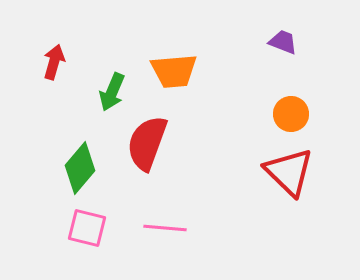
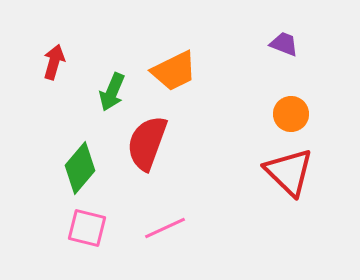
purple trapezoid: moved 1 px right, 2 px down
orange trapezoid: rotated 21 degrees counterclockwise
pink line: rotated 30 degrees counterclockwise
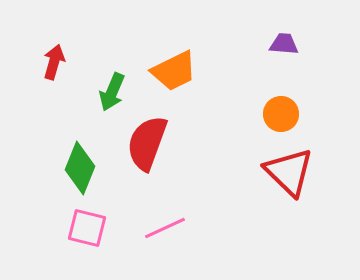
purple trapezoid: rotated 16 degrees counterclockwise
orange circle: moved 10 px left
green diamond: rotated 18 degrees counterclockwise
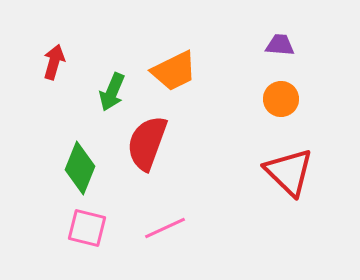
purple trapezoid: moved 4 px left, 1 px down
orange circle: moved 15 px up
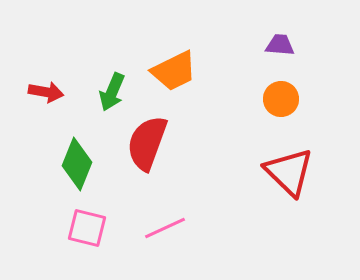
red arrow: moved 8 px left, 30 px down; rotated 84 degrees clockwise
green diamond: moved 3 px left, 4 px up
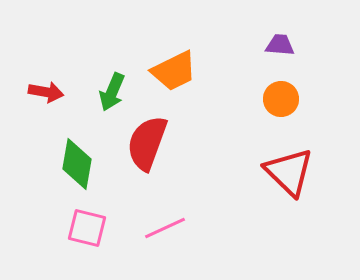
green diamond: rotated 12 degrees counterclockwise
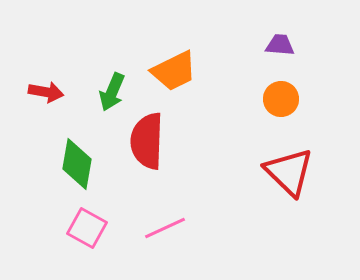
red semicircle: moved 2 px up; rotated 18 degrees counterclockwise
pink square: rotated 15 degrees clockwise
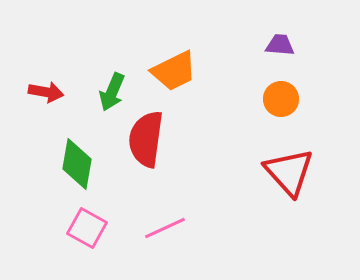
red semicircle: moved 1 px left, 2 px up; rotated 6 degrees clockwise
red triangle: rotated 4 degrees clockwise
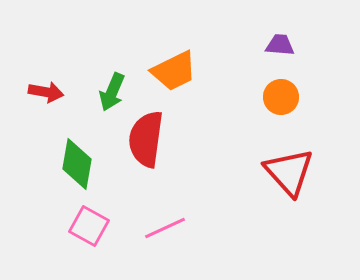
orange circle: moved 2 px up
pink square: moved 2 px right, 2 px up
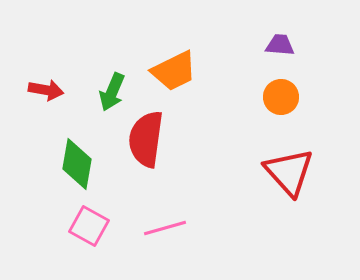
red arrow: moved 2 px up
pink line: rotated 9 degrees clockwise
